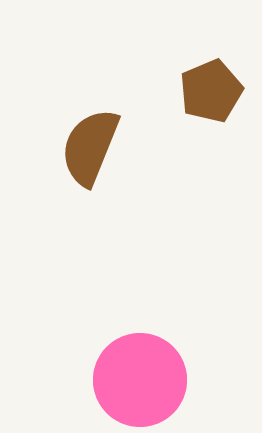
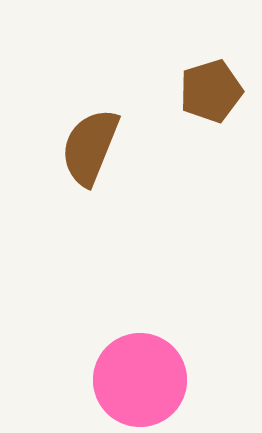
brown pentagon: rotated 6 degrees clockwise
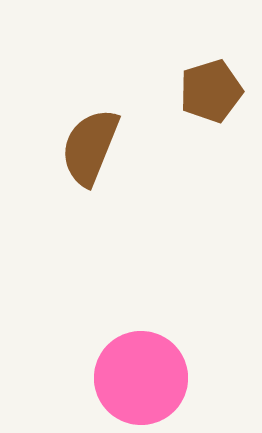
pink circle: moved 1 px right, 2 px up
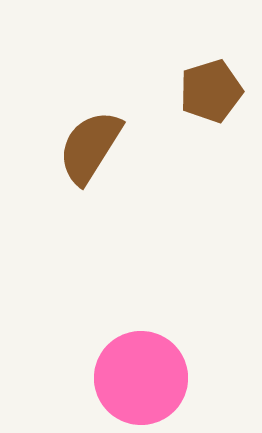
brown semicircle: rotated 10 degrees clockwise
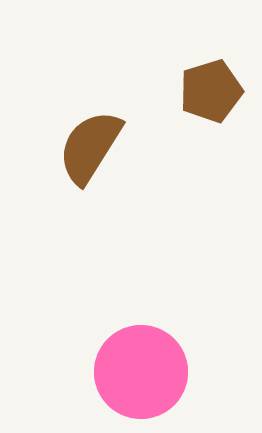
pink circle: moved 6 px up
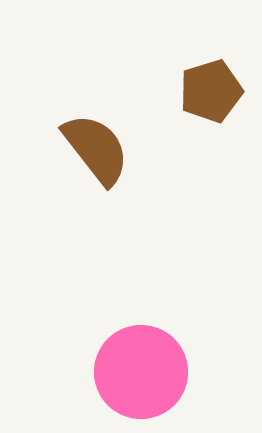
brown semicircle: moved 6 px right, 2 px down; rotated 110 degrees clockwise
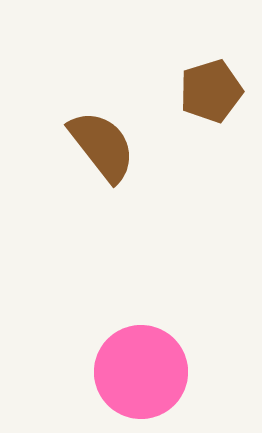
brown semicircle: moved 6 px right, 3 px up
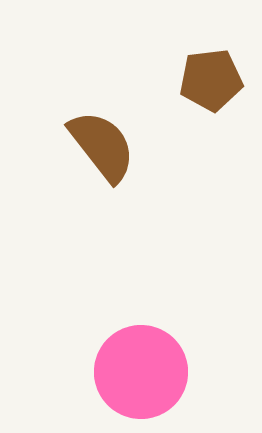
brown pentagon: moved 11 px up; rotated 10 degrees clockwise
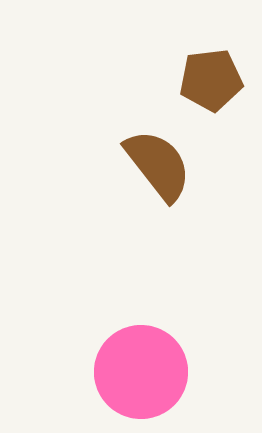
brown semicircle: moved 56 px right, 19 px down
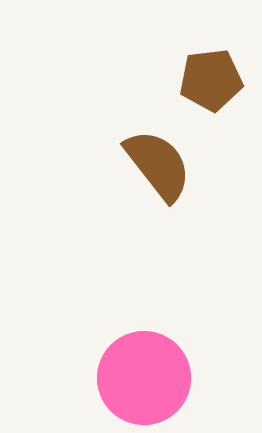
pink circle: moved 3 px right, 6 px down
